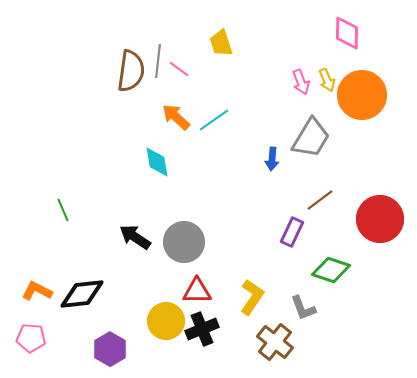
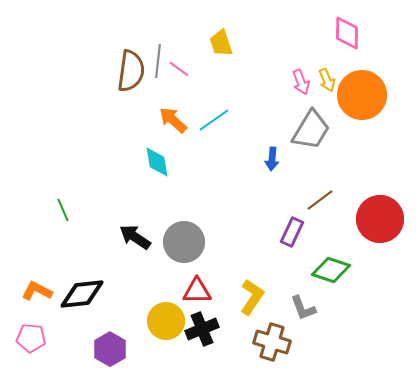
orange arrow: moved 3 px left, 3 px down
gray trapezoid: moved 8 px up
brown cross: moved 3 px left; rotated 21 degrees counterclockwise
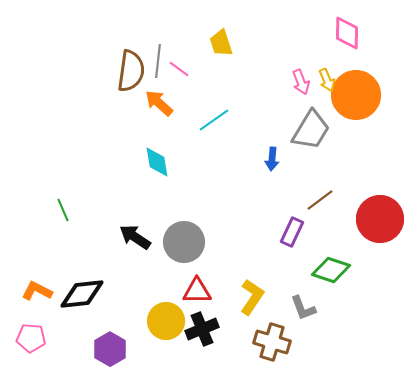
orange circle: moved 6 px left
orange arrow: moved 14 px left, 17 px up
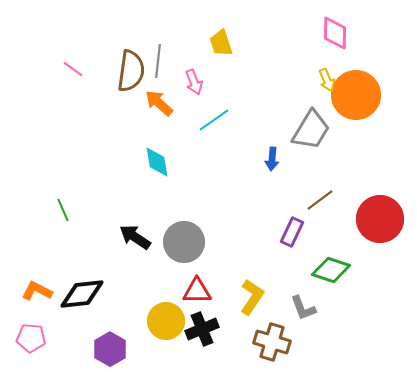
pink diamond: moved 12 px left
pink line: moved 106 px left
pink arrow: moved 107 px left
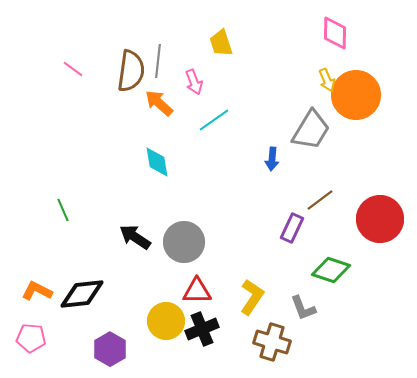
purple rectangle: moved 4 px up
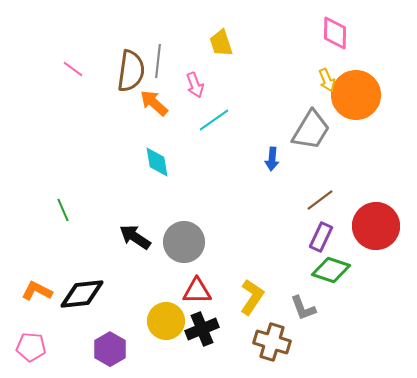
pink arrow: moved 1 px right, 3 px down
orange arrow: moved 5 px left
red circle: moved 4 px left, 7 px down
purple rectangle: moved 29 px right, 9 px down
pink pentagon: moved 9 px down
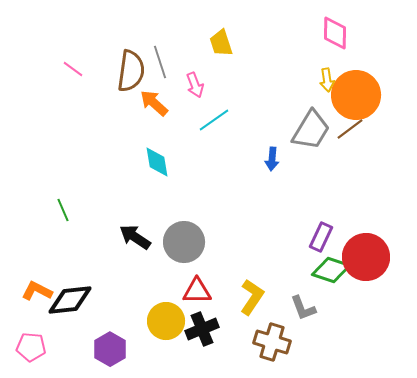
gray line: moved 2 px right, 1 px down; rotated 24 degrees counterclockwise
yellow arrow: rotated 15 degrees clockwise
brown line: moved 30 px right, 71 px up
red circle: moved 10 px left, 31 px down
black diamond: moved 12 px left, 6 px down
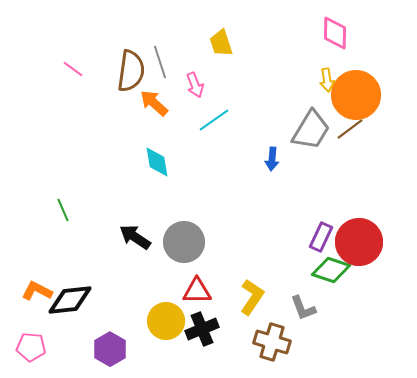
red circle: moved 7 px left, 15 px up
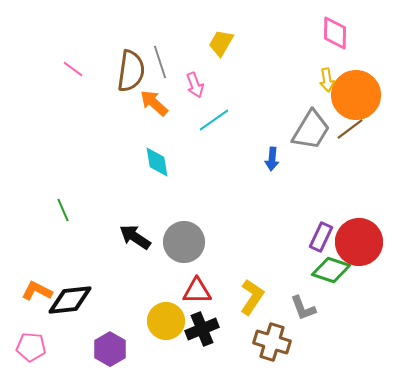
yellow trapezoid: rotated 48 degrees clockwise
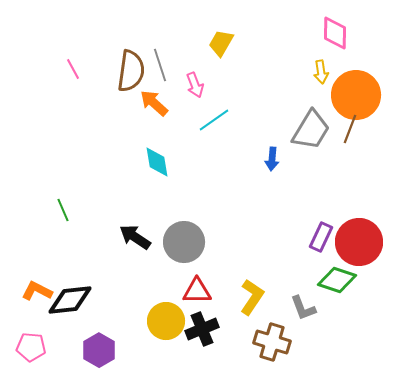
gray line: moved 3 px down
pink line: rotated 25 degrees clockwise
yellow arrow: moved 6 px left, 8 px up
brown line: rotated 32 degrees counterclockwise
green diamond: moved 6 px right, 10 px down
purple hexagon: moved 11 px left, 1 px down
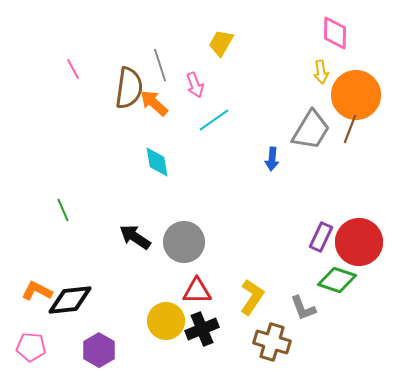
brown semicircle: moved 2 px left, 17 px down
